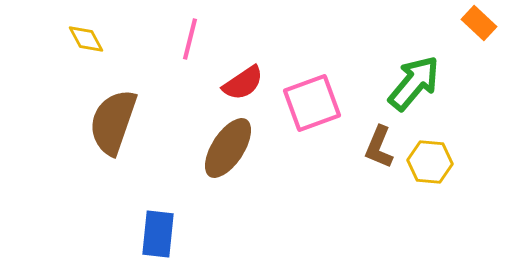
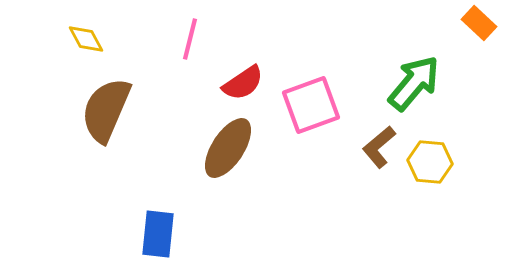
pink square: moved 1 px left, 2 px down
brown semicircle: moved 7 px left, 12 px up; rotated 4 degrees clockwise
brown L-shape: rotated 27 degrees clockwise
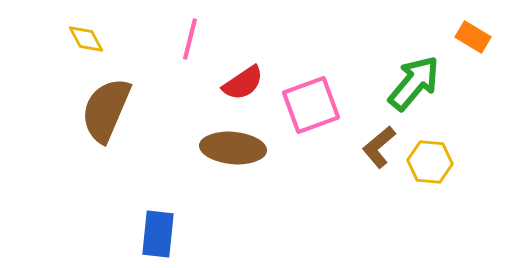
orange rectangle: moved 6 px left, 14 px down; rotated 12 degrees counterclockwise
brown ellipse: moved 5 px right; rotated 62 degrees clockwise
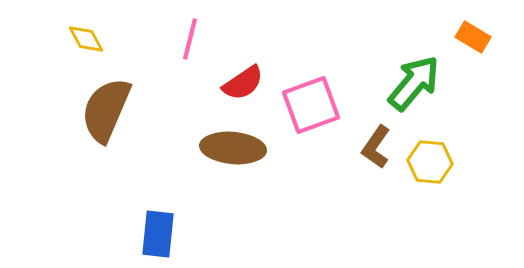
brown L-shape: moved 3 px left; rotated 15 degrees counterclockwise
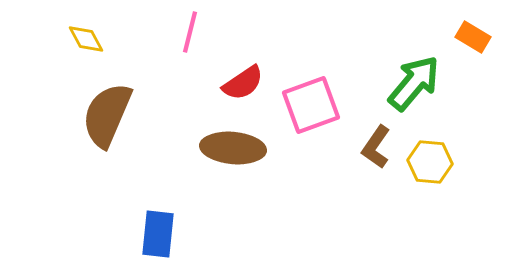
pink line: moved 7 px up
brown semicircle: moved 1 px right, 5 px down
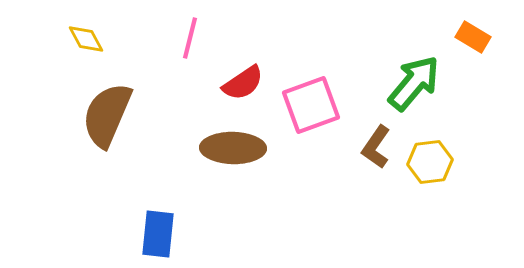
pink line: moved 6 px down
brown ellipse: rotated 4 degrees counterclockwise
yellow hexagon: rotated 12 degrees counterclockwise
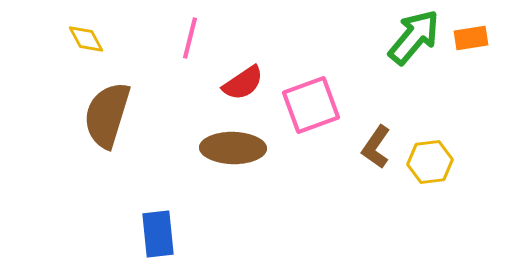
orange rectangle: moved 2 px left, 1 px down; rotated 40 degrees counterclockwise
green arrow: moved 46 px up
brown semicircle: rotated 6 degrees counterclockwise
blue rectangle: rotated 12 degrees counterclockwise
